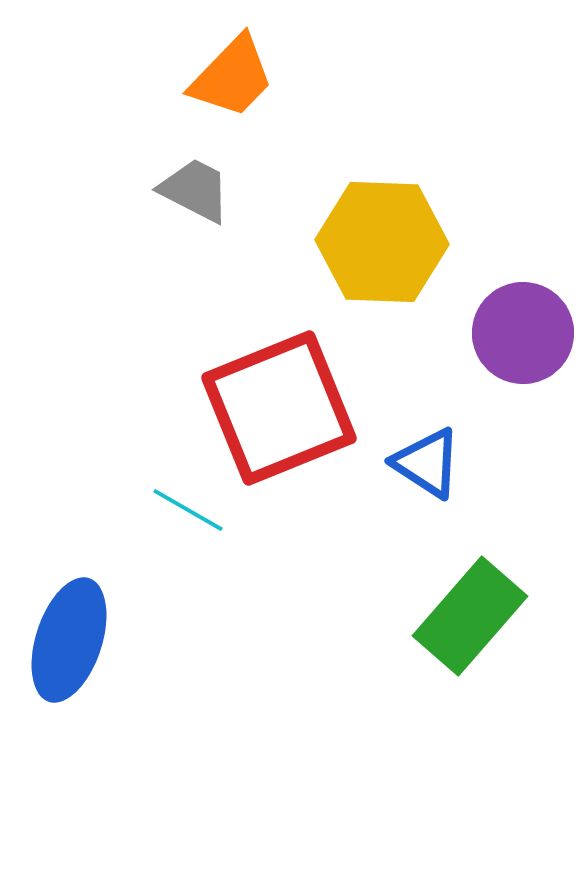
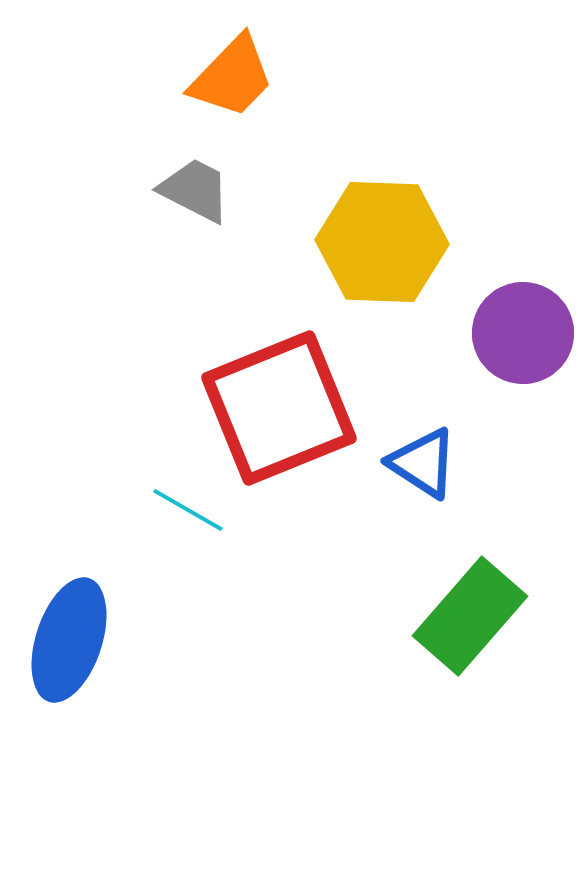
blue triangle: moved 4 px left
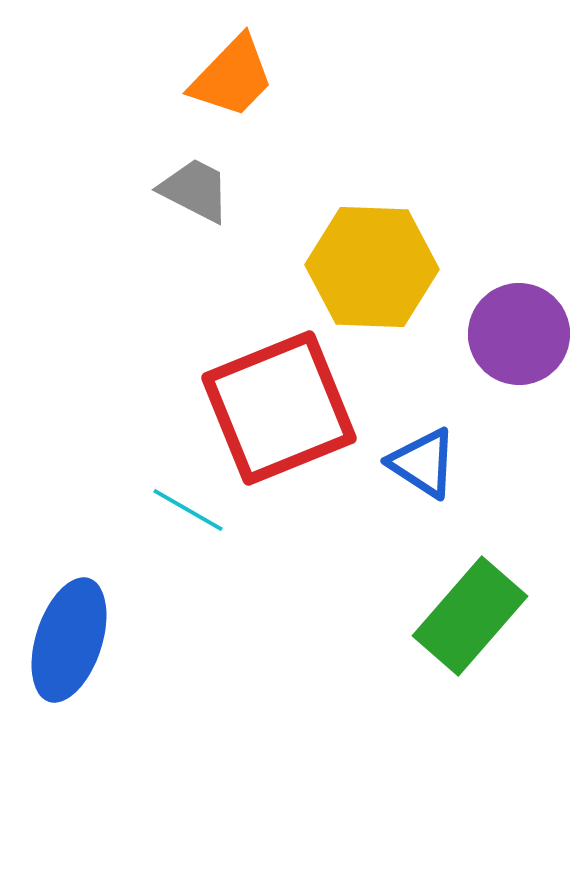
yellow hexagon: moved 10 px left, 25 px down
purple circle: moved 4 px left, 1 px down
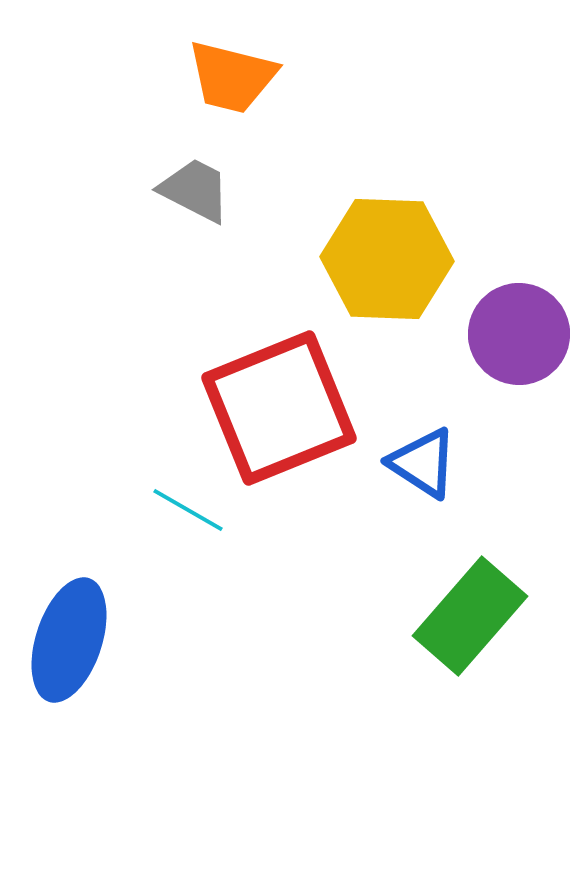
orange trapezoid: rotated 60 degrees clockwise
yellow hexagon: moved 15 px right, 8 px up
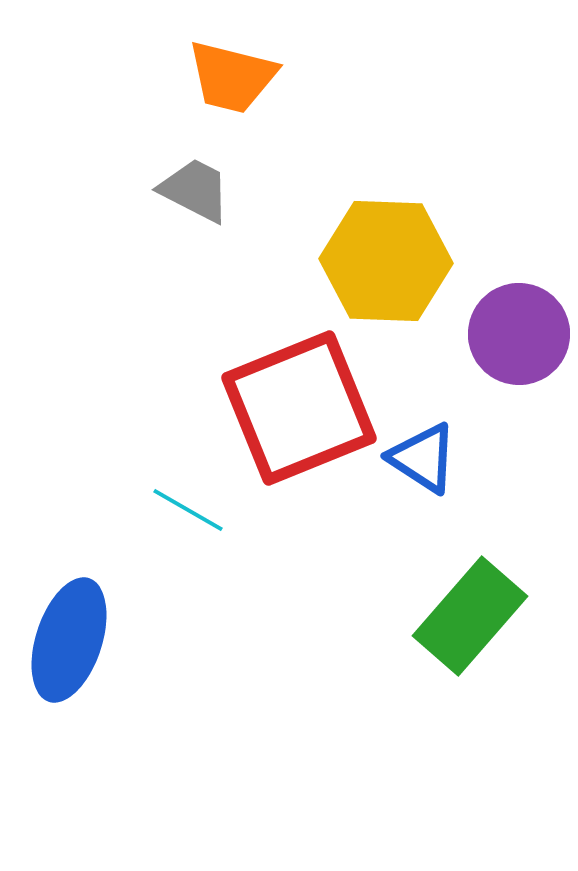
yellow hexagon: moved 1 px left, 2 px down
red square: moved 20 px right
blue triangle: moved 5 px up
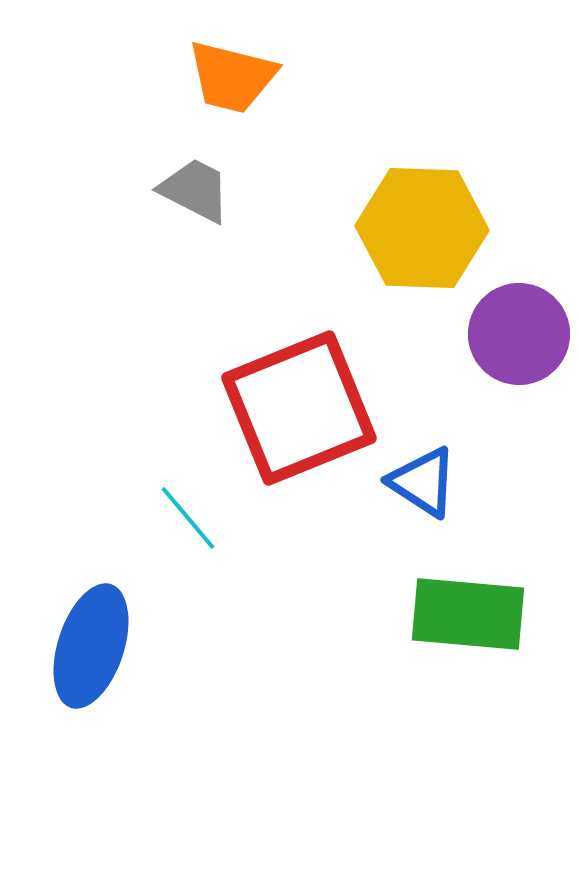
yellow hexagon: moved 36 px right, 33 px up
blue triangle: moved 24 px down
cyan line: moved 8 px down; rotated 20 degrees clockwise
green rectangle: moved 2 px left, 2 px up; rotated 54 degrees clockwise
blue ellipse: moved 22 px right, 6 px down
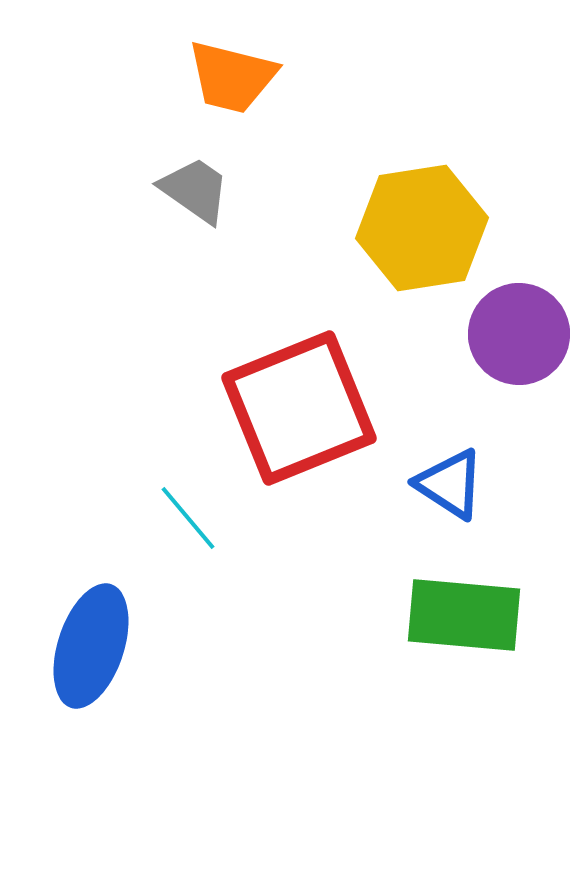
gray trapezoid: rotated 8 degrees clockwise
yellow hexagon: rotated 11 degrees counterclockwise
blue triangle: moved 27 px right, 2 px down
green rectangle: moved 4 px left, 1 px down
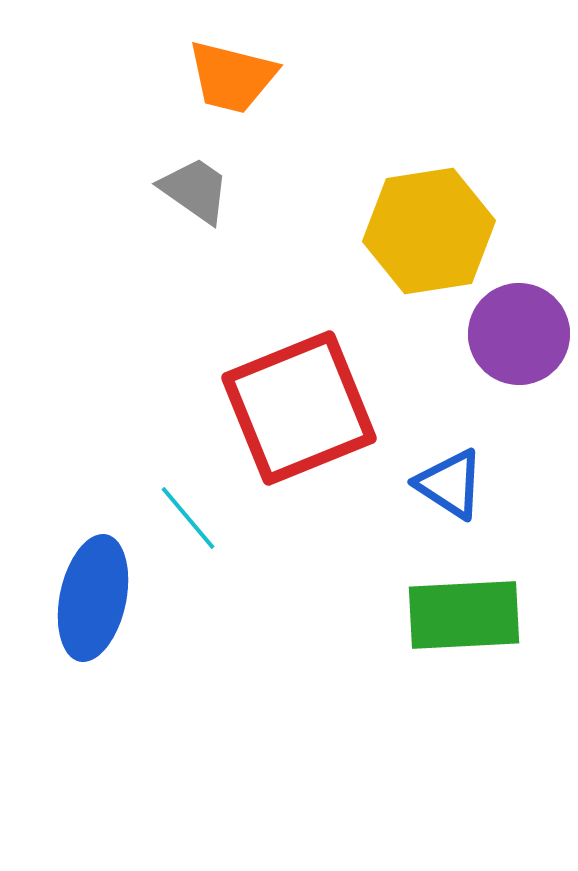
yellow hexagon: moved 7 px right, 3 px down
green rectangle: rotated 8 degrees counterclockwise
blue ellipse: moved 2 px right, 48 px up; rotated 6 degrees counterclockwise
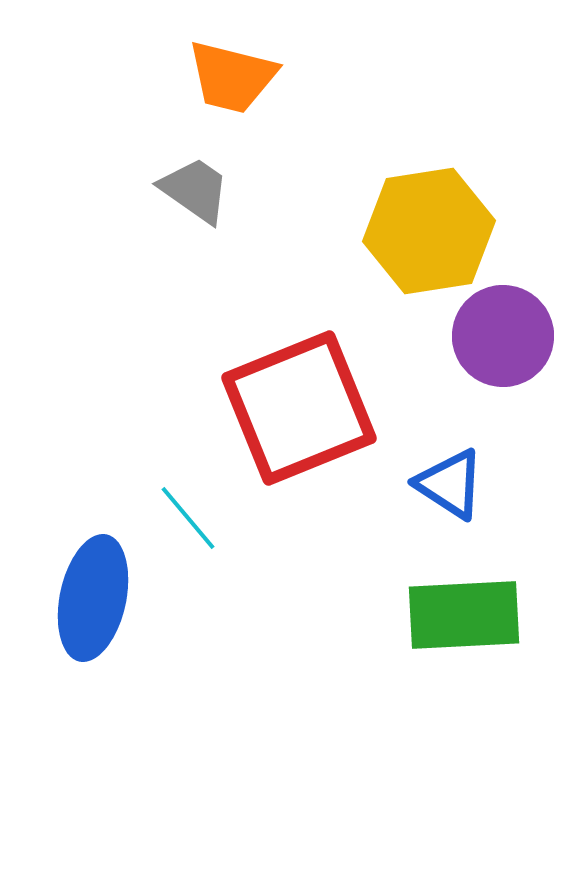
purple circle: moved 16 px left, 2 px down
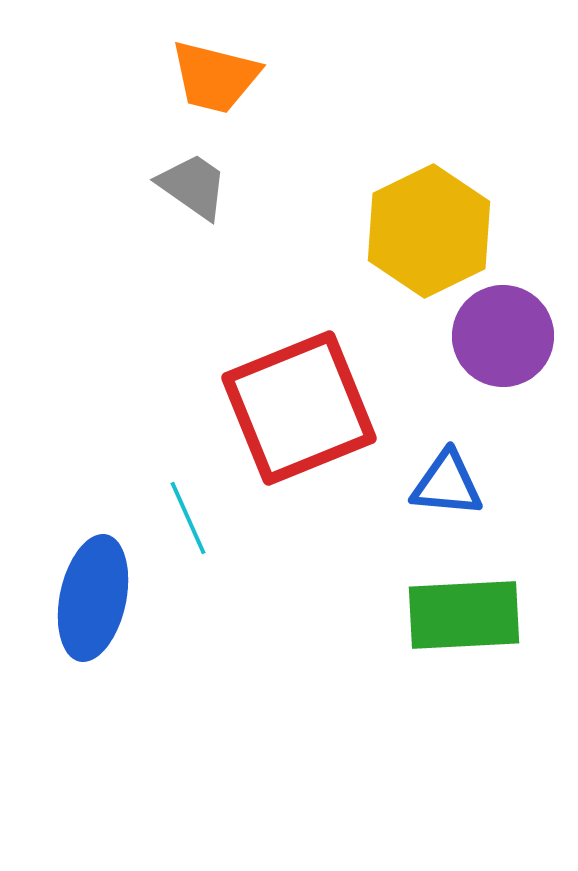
orange trapezoid: moved 17 px left
gray trapezoid: moved 2 px left, 4 px up
yellow hexagon: rotated 17 degrees counterclockwise
blue triangle: moved 3 px left; rotated 28 degrees counterclockwise
cyan line: rotated 16 degrees clockwise
